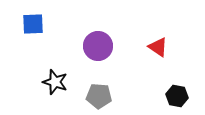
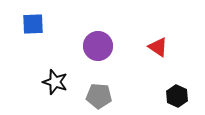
black hexagon: rotated 15 degrees clockwise
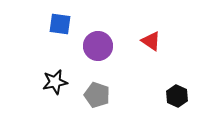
blue square: moved 27 px right; rotated 10 degrees clockwise
red triangle: moved 7 px left, 6 px up
black star: rotated 30 degrees counterclockwise
gray pentagon: moved 2 px left, 1 px up; rotated 15 degrees clockwise
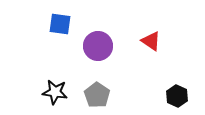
black star: moved 10 px down; rotated 20 degrees clockwise
gray pentagon: rotated 15 degrees clockwise
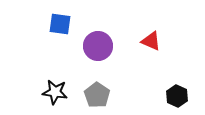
red triangle: rotated 10 degrees counterclockwise
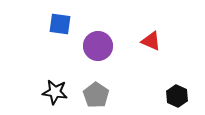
gray pentagon: moved 1 px left
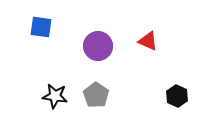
blue square: moved 19 px left, 3 px down
red triangle: moved 3 px left
black star: moved 4 px down
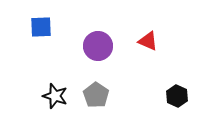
blue square: rotated 10 degrees counterclockwise
black star: rotated 10 degrees clockwise
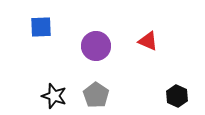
purple circle: moved 2 px left
black star: moved 1 px left
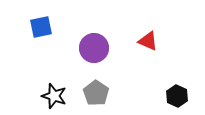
blue square: rotated 10 degrees counterclockwise
purple circle: moved 2 px left, 2 px down
gray pentagon: moved 2 px up
